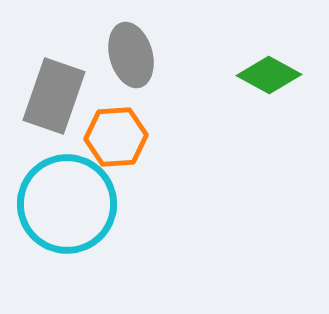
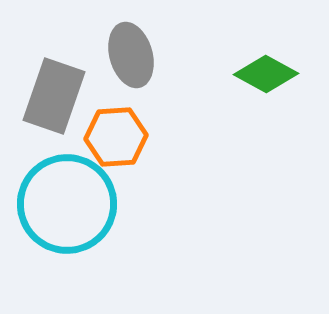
green diamond: moved 3 px left, 1 px up
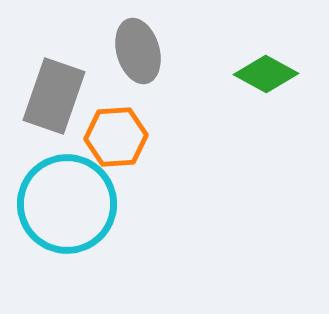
gray ellipse: moved 7 px right, 4 px up
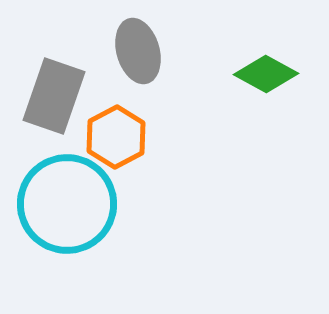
orange hexagon: rotated 24 degrees counterclockwise
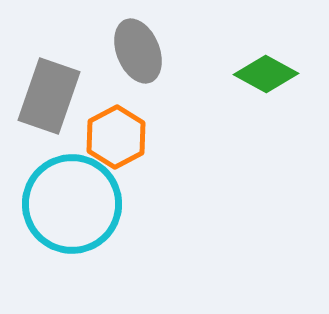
gray ellipse: rotated 6 degrees counterclockwise
gray rectangle: moved 5 px left
cyan circle: moved 5 px right
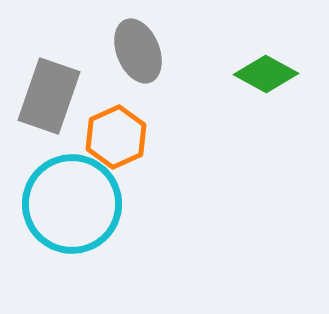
orange hexagon: rotated 4 degrees clockwise
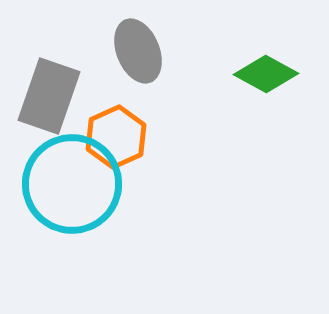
cyan circle: moved 20 px up
